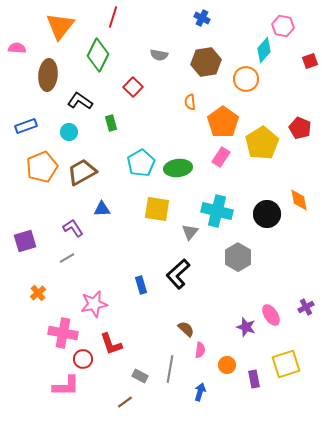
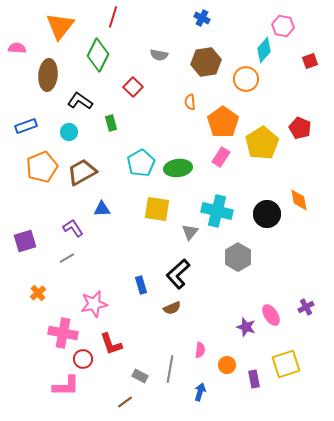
brown semicircle at (186, 329): moved 14 px left, 21 px up; rotated 114 degrees clockwise
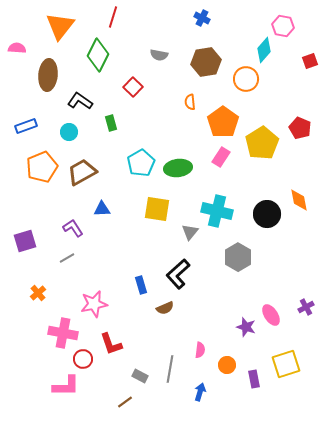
brown semicircle at (172, 308): moved 7 px left
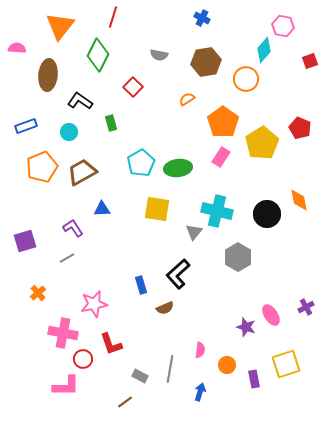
orange semicircle at (190, 102): moved 3 px left, 3 px up; rotated 63 degrees clockwise
gray triangle at (190, 232): moved 4 px right
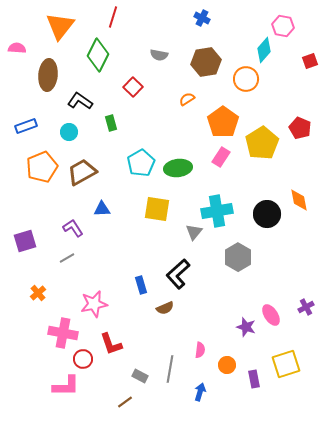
cyan cross at (217, 211): rotated 24 degrees counterclockwise
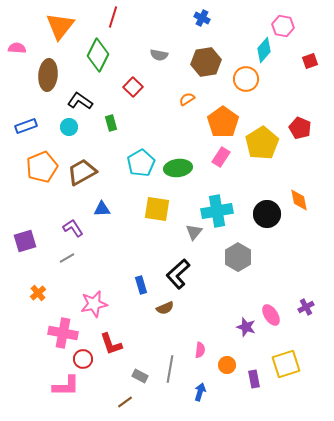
cyan circle at (69, 132): moved 5 px up
